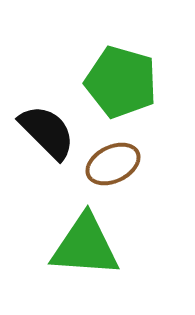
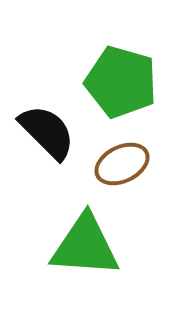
brown ellipse: moved 9 px right
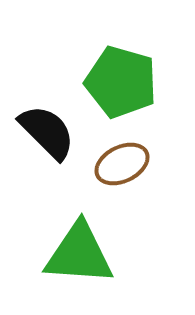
green triangle: moved 6 px left, 8 px down
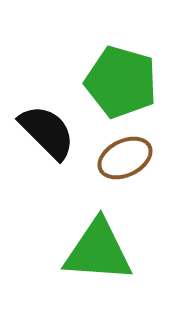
brown ellipse: moved 3 px right, 6 px up
green triangle: moved 19 px right, 3 px up
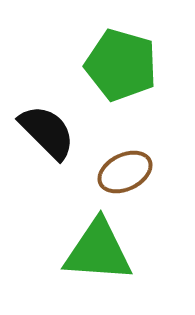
green pentagon: moved 17 px up
brown ellipse: moved 14 px down
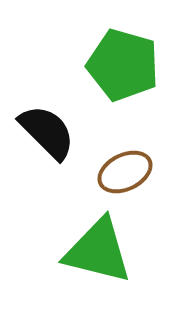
green pentagon: moved 2 px right
green triangle: rotated 10 degrees clockwise
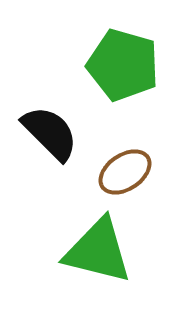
black semicircle: moved 3 px right, 1 px down
brown ellipse: rotated 8 degrees counterclockwise
